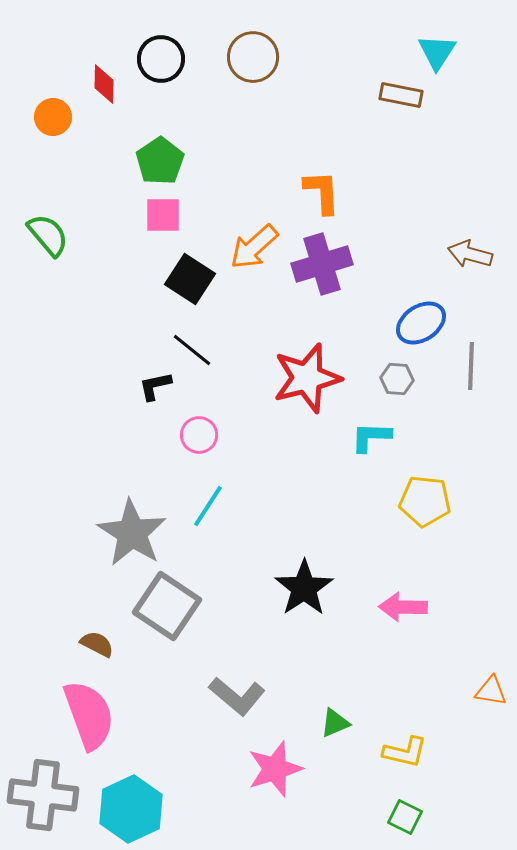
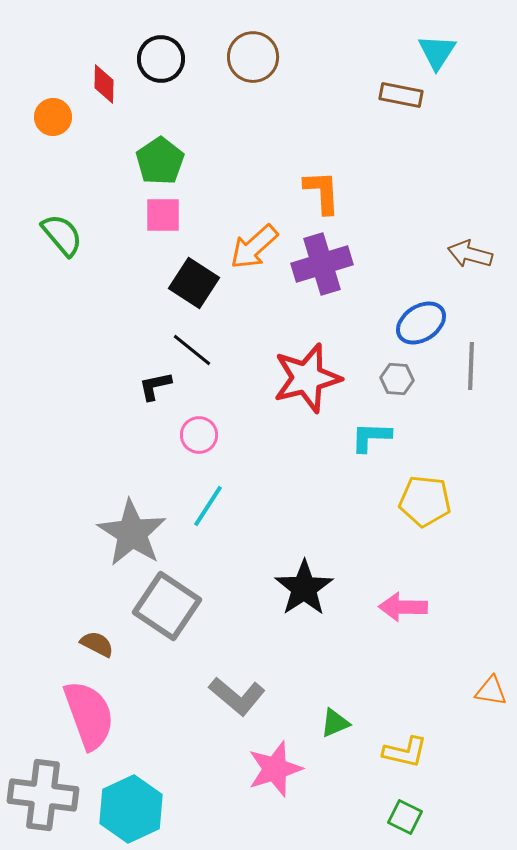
green semicircle: moved 14 px right
black square: moved 4 px right, 4 px down
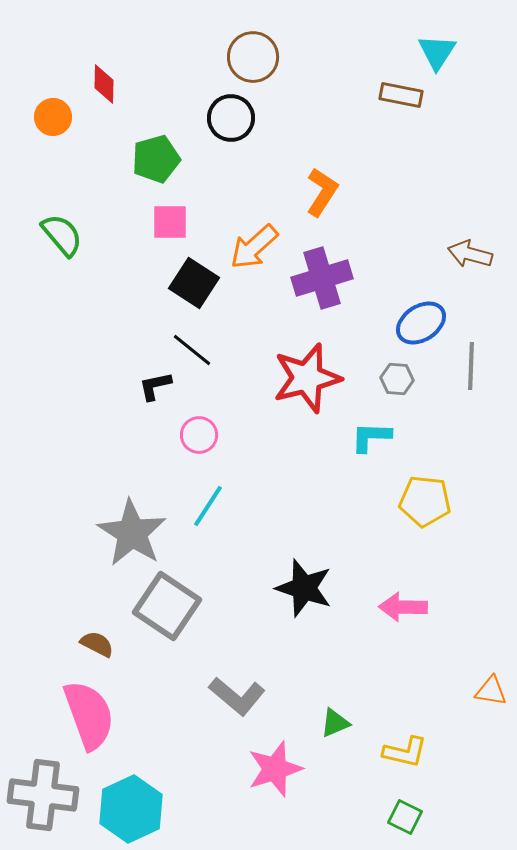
black circle: moved 70 px right, 59 px down
green pentagon: moved 4 px left, 2 px up; rotated 18 degrees clockwise
orange L-shape: rotated 36 degrees clockwise
pink square: moved 7 px right, 7 px down
purple cross: moved 14 px down
black star: rotated 20 degrees counterclockwise
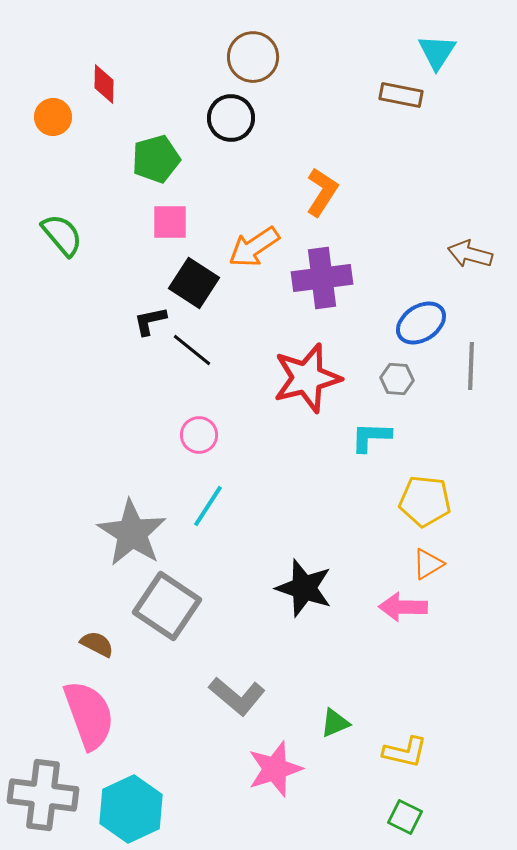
orange arrow: rotated 8 degrees clockwise
purple cross: rotated 10 degrees clockwise
black L-shape: moved 5 px left, 65 px up
orange triangle: moved 63 px left, 127 px up; rotated 40 degrees counterclockwise
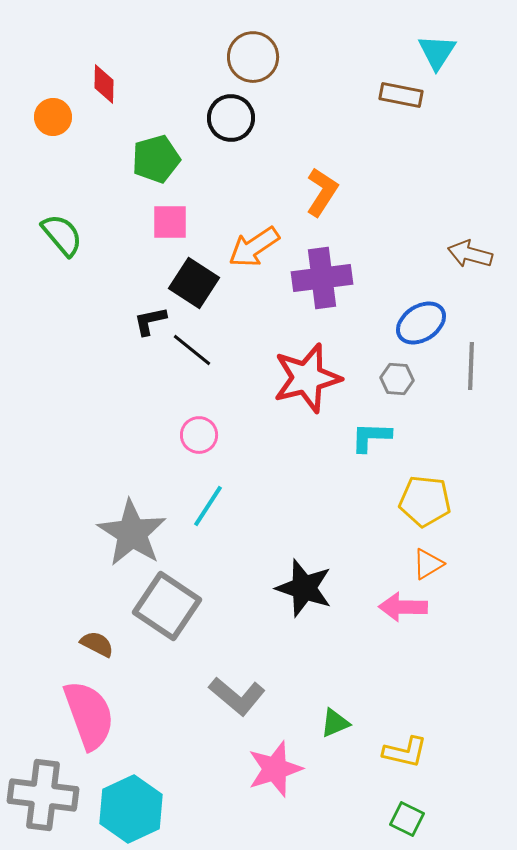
green square: moved 2 px right, 2 px down
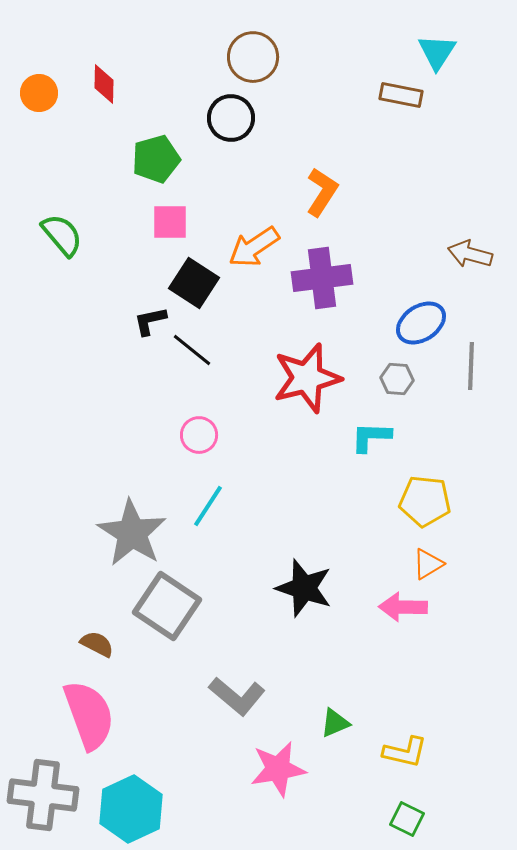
orange circle: moved 14 px left, 24 px up
pink star: moved 3 px right; rotated 8 degrees clockwise
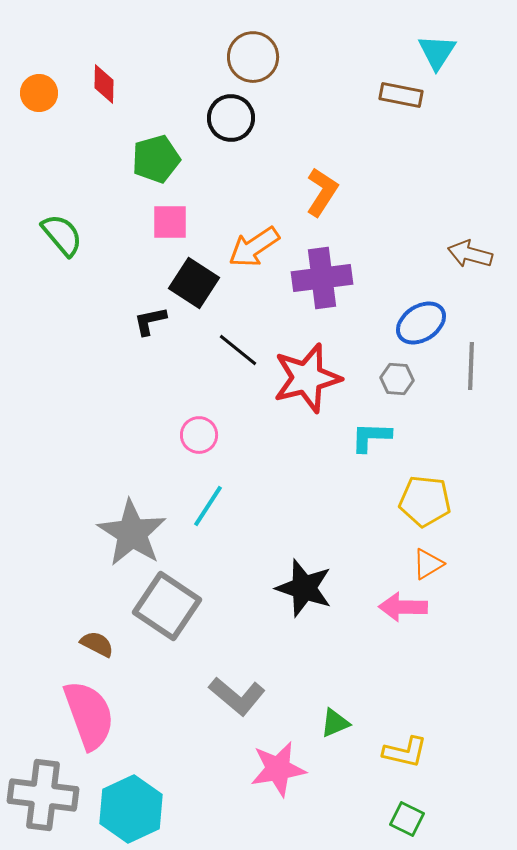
black line: moved 46 px right
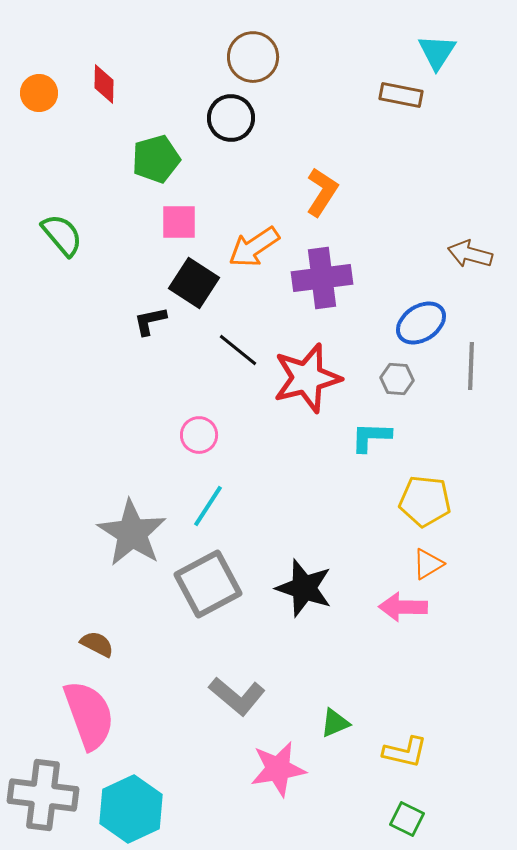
pink square: moved 9 px right
gray square: moved 41 px right, 22 px up; rotated 28 degrees clockwise
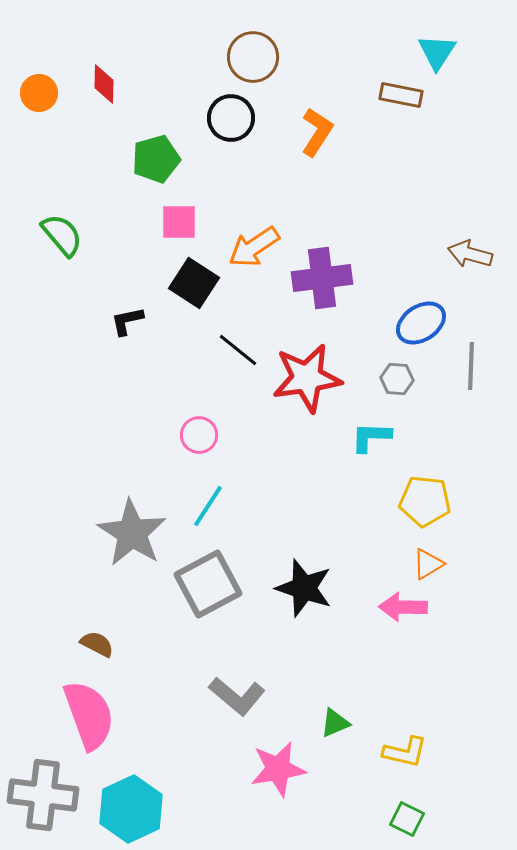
orange L-shape: moved 5 px left, 60 px up
black L-shape: moved 23 px left
red star: rotated 6 degrees clockwise
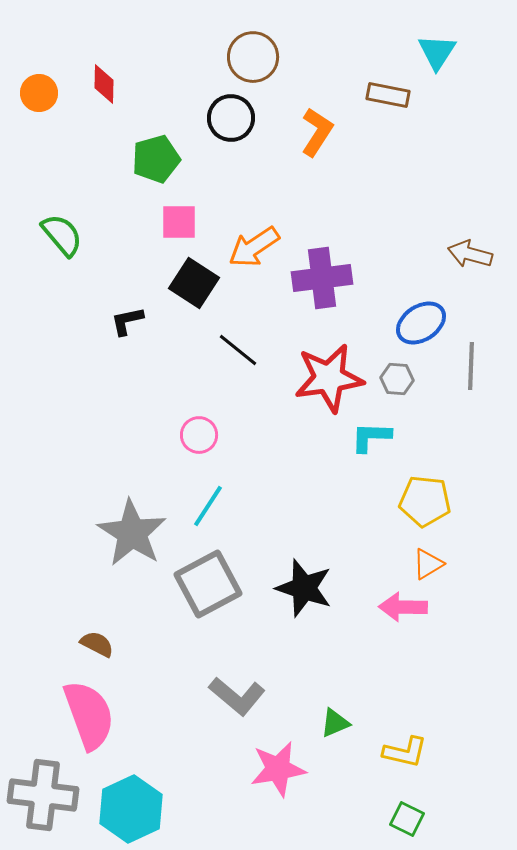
brown rectangle: moved 13 px left
red star: moved 22 px right
